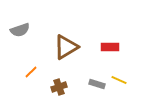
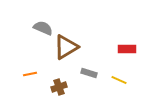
gray semicircle: moved 23 px right, 2 px up; rotated 138 degrees counterclockwise
red rectangle: moved 17 px right, 2 px down
orange line: moved 1 px left, 2 px down; rotated 32 degrees clockwise
gray rectangle: moved 8 px left, 11 px up
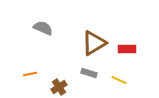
brown triangle: moved 28 px right, 4 px up
brown cross: rotated 14 degrees counterclockwise
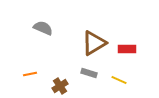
brown cross: moved 1 px right, 1 px up
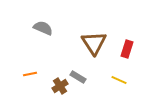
brown triangle: rotated 32 degrees counterclockwise
red rectangle: rotated 72 degrees counterclockwise
gray rectangle: moved 11 px left, 4 px down; rotated 14 degrees clockwise
